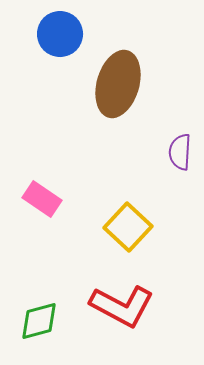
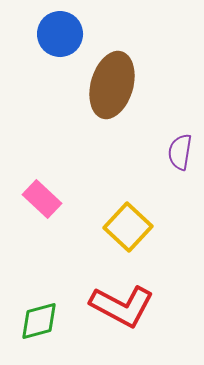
brown ellipse: moved 6 px left, 1 px down
purple semicircle: rotated 6 degrees clockwise
pink rectangle: rotated 9 degrees clockwise
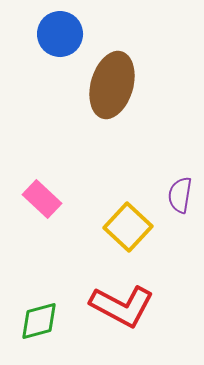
purple semicircle: moved 43 px down
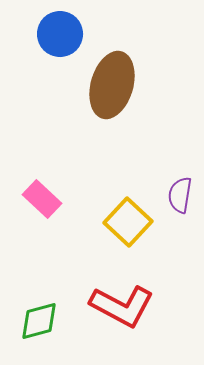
yellow square: moved 5 px up
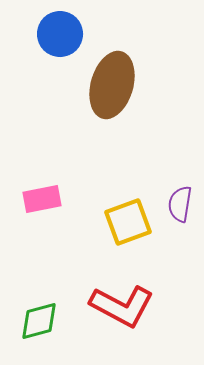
purple semicircle: moved 9 px down
pink rectangle: rotated 54 degrees counterclockwise
yellow square: rotated 27 degrees clockwise
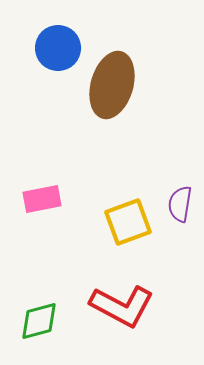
blue circle: moved 2 px left, 14 px down
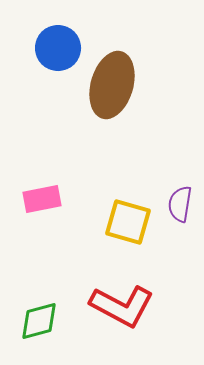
yellow square: rotated 36 degrees clockwise
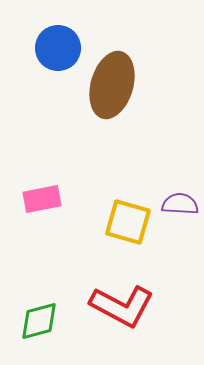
purple semicircle: rotated 84 degrees clockwise
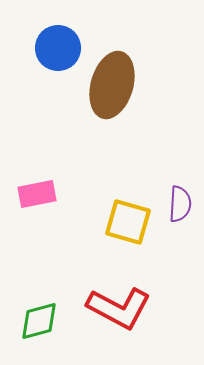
pink rectangle: moved 5 px left, 5 px up
purple semicircle: rotated 90 degrees clockwise
red L-shape: moved 3 px left, 2 px down
